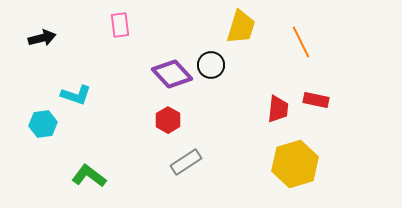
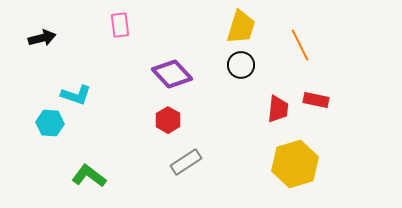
orange line: moved 1 px left, 3 px down
black circle: moved 30 px right
cyan hexagon: moved 7 px right, 1 px up; rotated 12 degrees clockwise
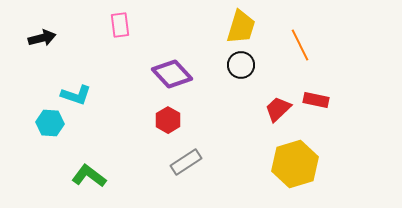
red trapezoid: rotated 140 degrees counterclockwise
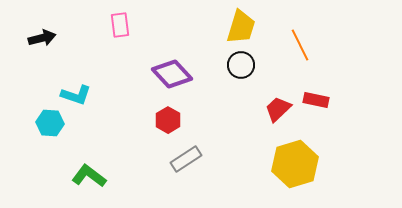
gray rectangle: moved 3 px up
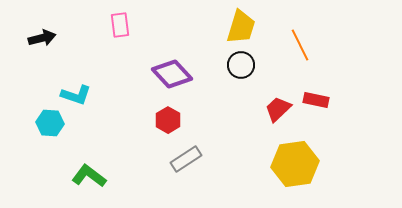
yellow hexagon: rotated 9 degrees clockwise
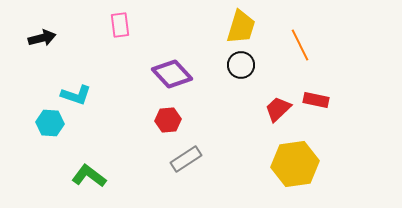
red hexagon: rotated 25 degrees clockwise
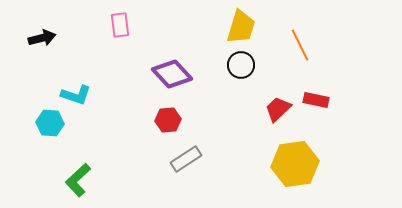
green L-shape: moved 11 px left, 4 px down; rotated 80 degrees counterclockwise
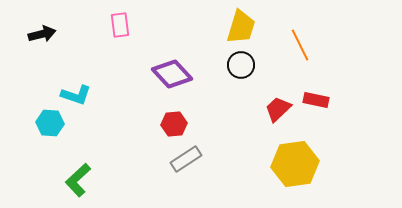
black arrow: moved 4 px up
red hexagon: moved 6 px right, 4 px down
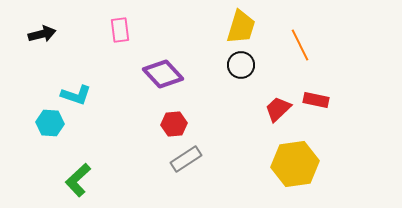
pink rectangle: moved 5 px down
purple diamond: moved 9 px left
